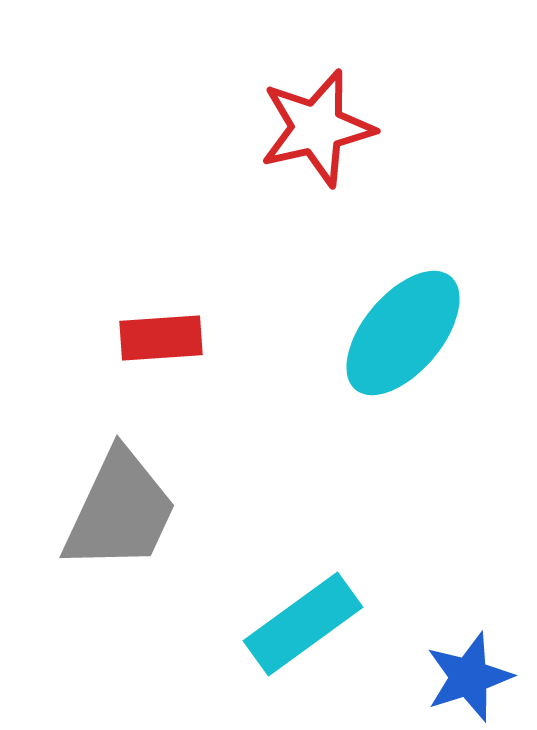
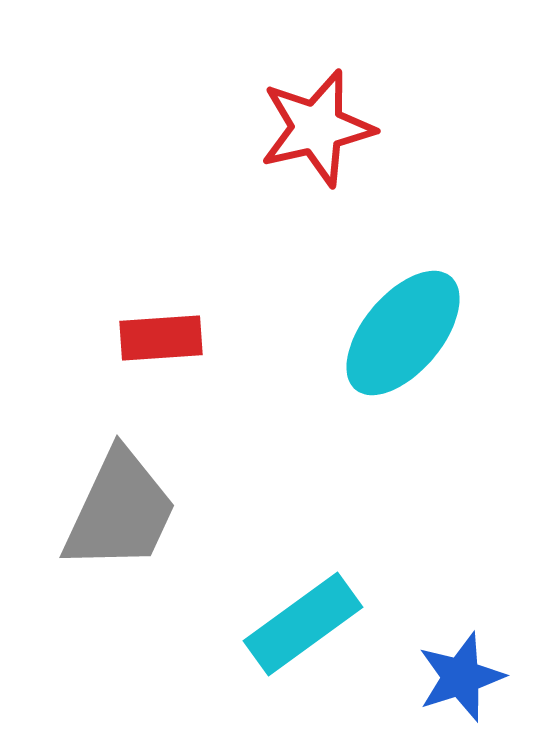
blue star: moved 8 px left
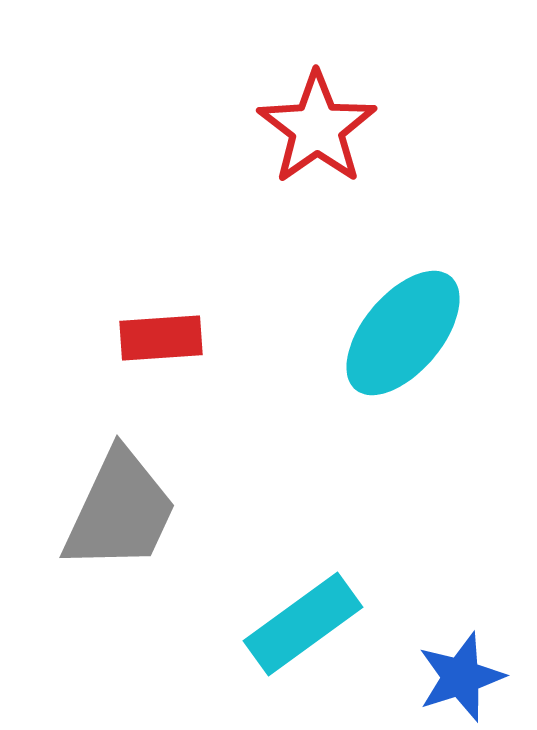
red star: rotated 22 degrees counterclockwise
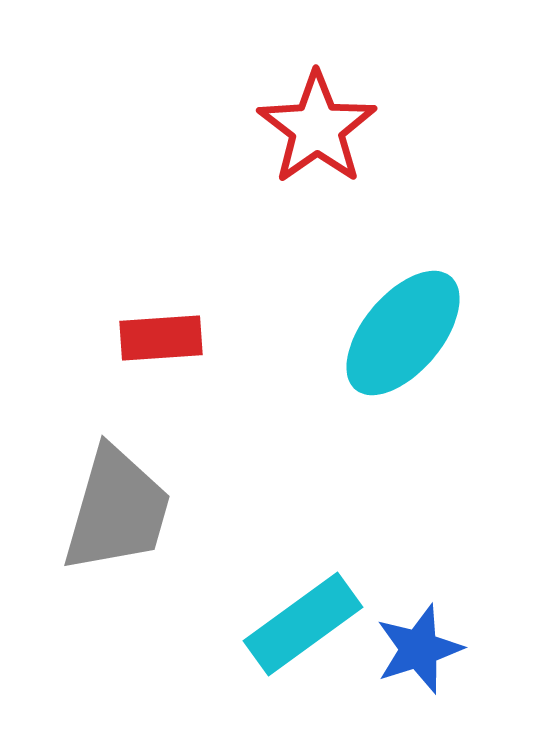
gray trapezoid: moved 3 px left, 1 px up; rotated 9 degrees counterclockwise
blue star: moved 42 px left, 28 px up
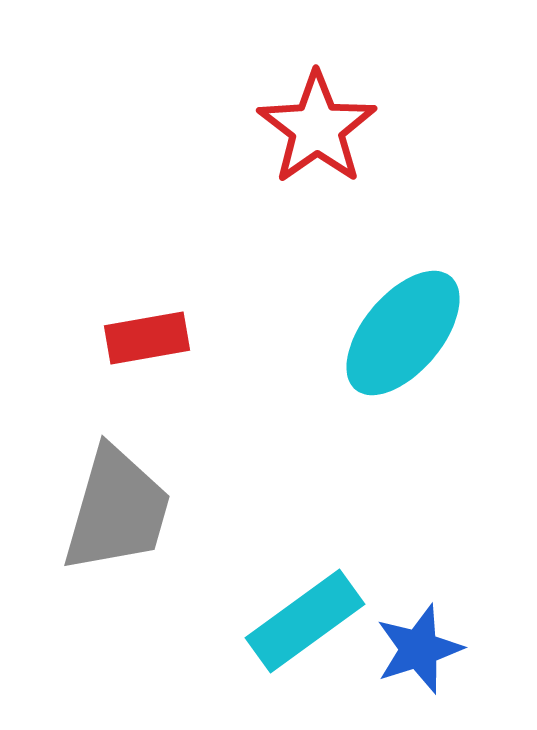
red rectangle: moved 14 px left; rotated 6 degrees counterclockwise
cyan rectangle: moved 2 px right, 3 px up
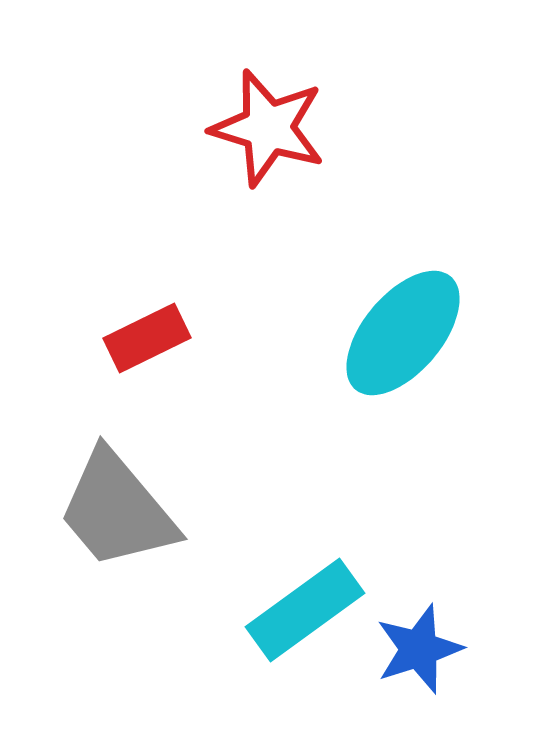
red star: moved 49 px left; rotated 20 degrees counterclockwise
red rectangle: rotated 16 degrees counterclockwise
gray trapezoid: rotated 124 degrees clockwise
cyan rectangle: moved 11 px up
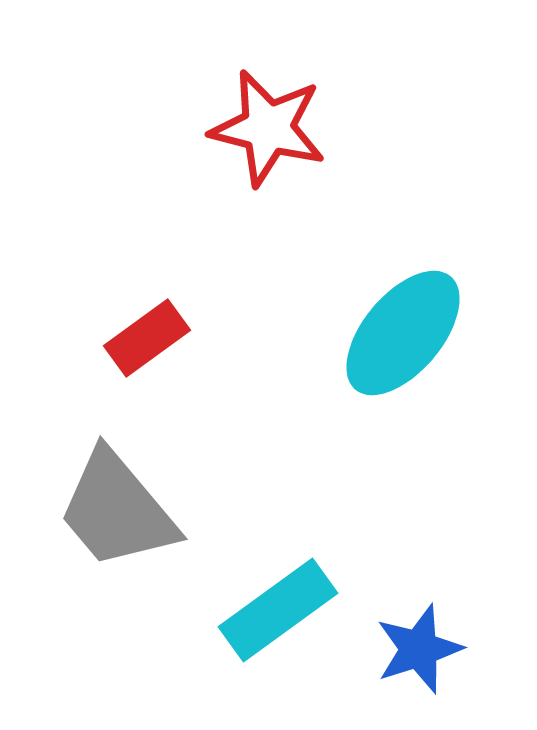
red star: rotated 3 degrees counterclockwise
red rectangle: rotated 10 degrees counterclockwise
cyan rectangle: moved 27 px left
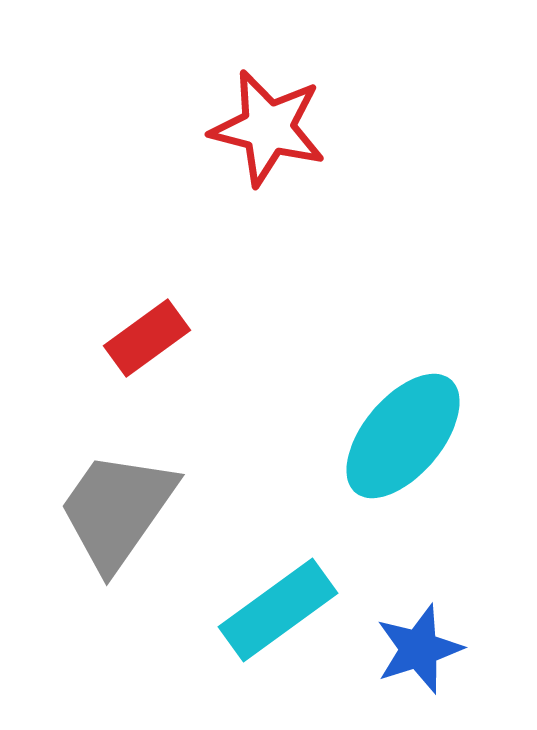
cyan ellipse: moved 103 px down
gray trapezoid: rotated 75 degrees clockwise
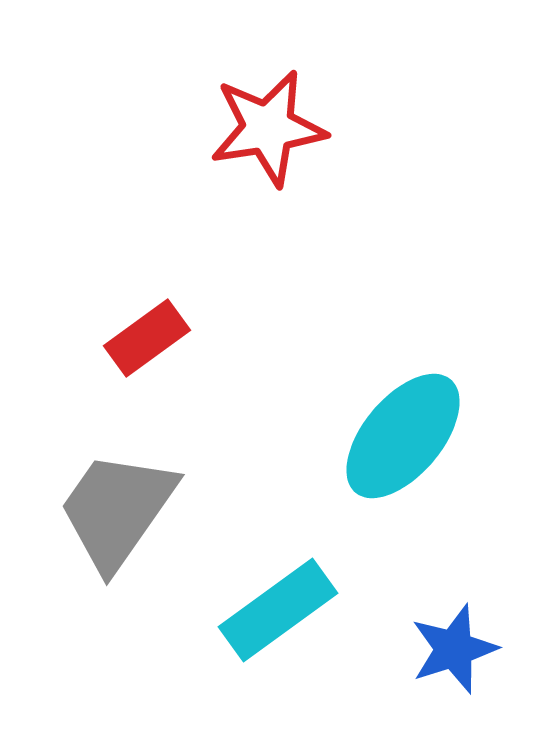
red star: rotated 23 degrees counterclockwise
blue star: moved 35 px right
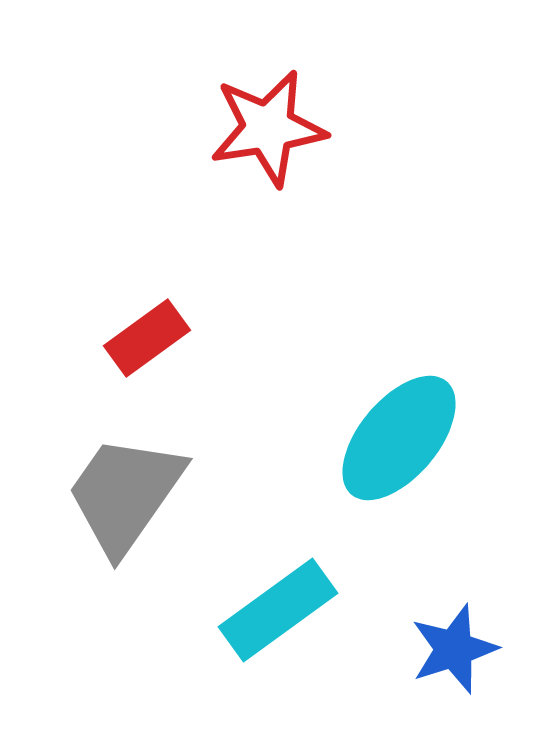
cyan ellipse: moved 4 px left, 2 px down
gray trapezoid: moved 8 px right, 16 px up
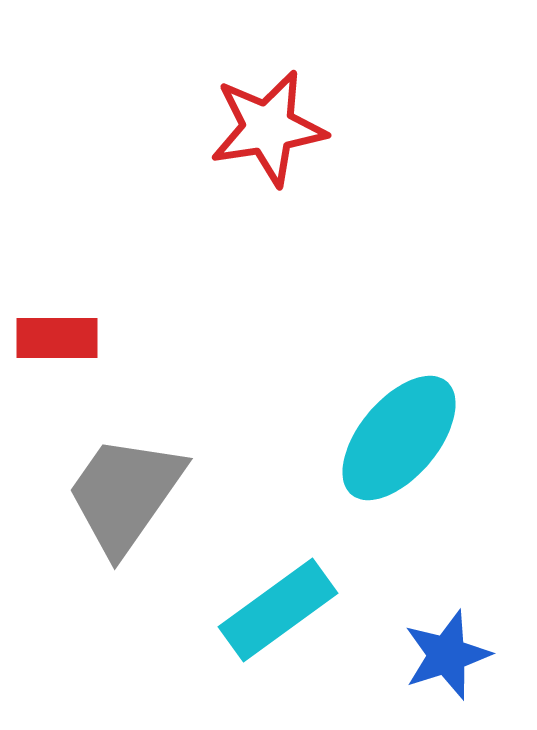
red rectangle: moved 90 px left; rotated 36 degrees clockwise
blue star: moved 7 px left, 6 px down
